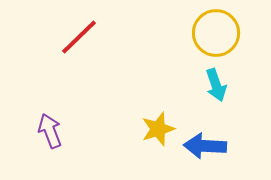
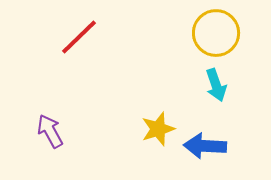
purple arrow: rotated 8 degrees counterclockwise
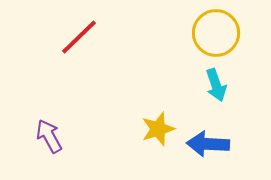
purple arrow: moved 1 px left, 5 px down
blue arrow: moved 3 px right, 2 px up
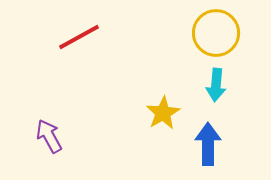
red line: rotated 15 degrees clockwise
cyan arrow: rotated 24 degrees clockwise
yellow star: moved 5 px right, 16 px up; rotated 12 degrees counterclockwise
blue arrow: rotated 87 degrees clockwise
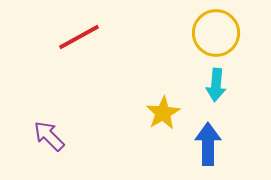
purple arrow: rotated 16 degrees counterclockwise
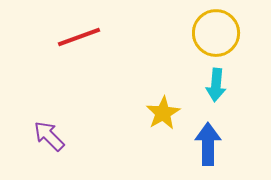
red line: rotated 9 degrees clockwise
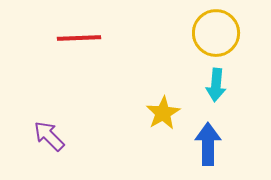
red line: moved 1 px down; rotated 18 degrees clockwise
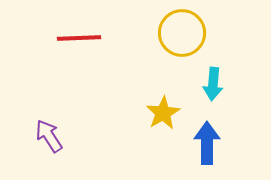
yellow circle: moved 34 px left
cyan arrow: moved 3 px left, 1 px up
purple arrow: rotated 12 degrees clockwise
blue arrow: moved 1 px left, 1 px up
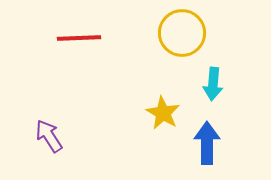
yellow star: rotated 12 degrees counterclockwise
